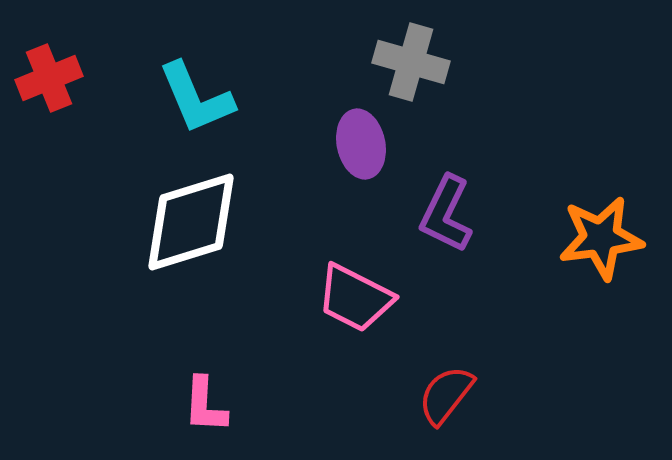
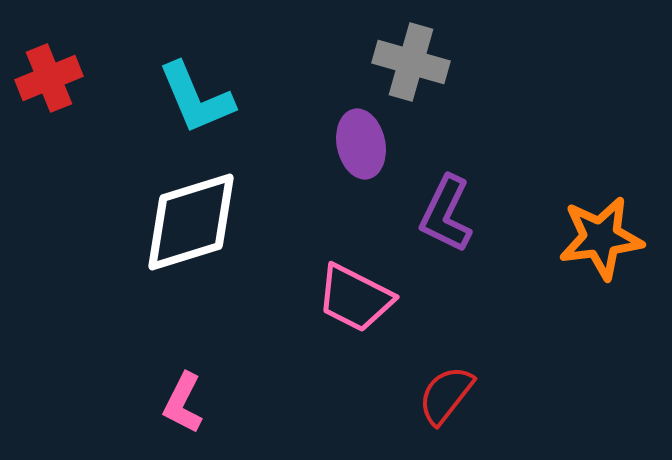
pink L-shape: moved 22 px left, 2 px up; rotated 24 degrees clockwise
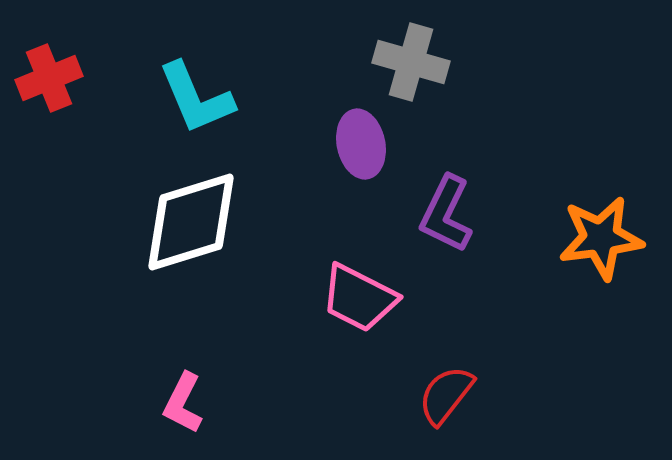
pink trapezoid: moved 4 px right
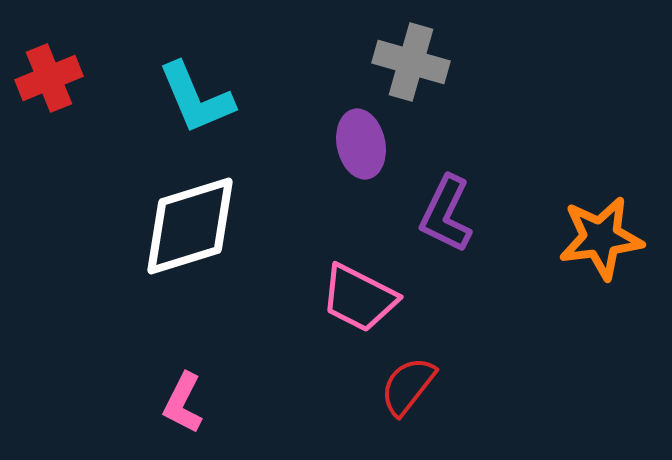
white diamond: moved 1 px left, 4 px down
red semicircle: moved 38 px left, 9 px up
